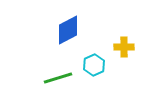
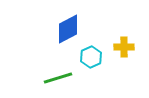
blue diamond: moved 1 px up
cyan hexagon: moved 3 px left, 8 px up
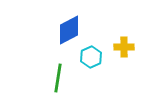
blue diamond: moved 1 px right, 1 px down
green line: rotated 64 degrees counterclockwise
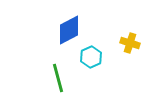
yellow cross: moved 6 px right, 4 px up; rotated 18 degrees clockwise
green line: rotated 24 degrees counterclockwise
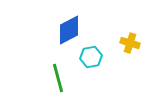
cyan hexagon: rotated 15 degrees clockwise
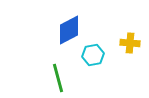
yellow cross: rotated 12 degrees counterclockwise
cyan hexagon: moved 2 px right, 2 px up
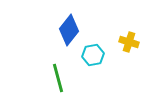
blue diamond: rotated 24 degrees counterclockwise
yellow cross: moved 1 px left, 1 px up; rotated 12 degrees clockwise
